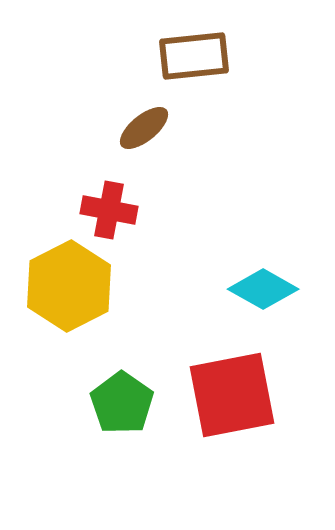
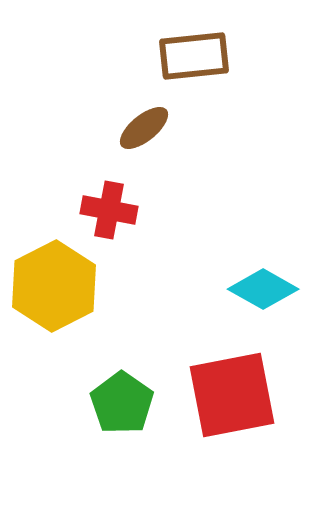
yellow hexagon: moved 15 px left
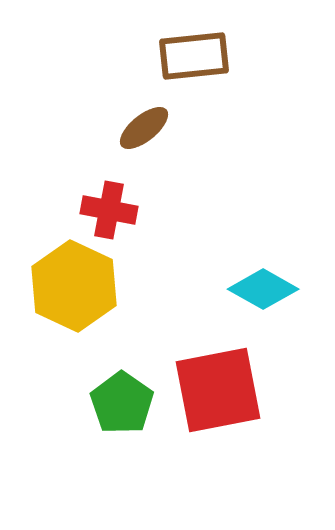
yellow hexagon: moved 20 px right; rotated 8 degrees counterclockwise
red square: moved 14 px left, 5 px up
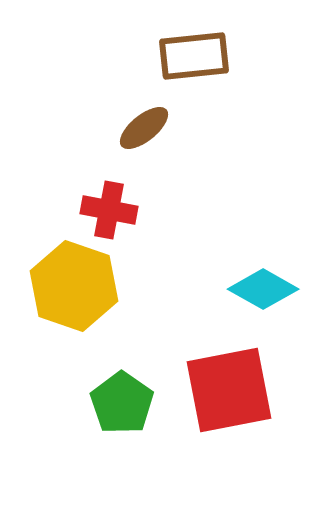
yellow hexagon: rotated 6 degrees counterclockwise
red square: moved 11 px right
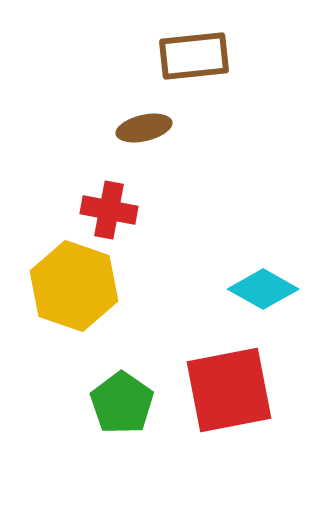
brown ellipse: rotated 26 degrees clockwise
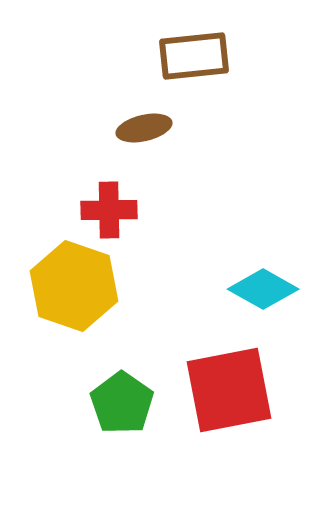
red cross: rotated 12 degrees counterclockwise
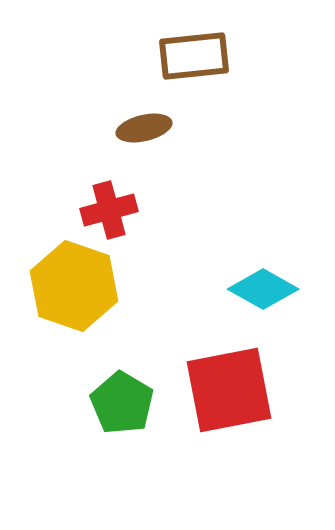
red cross: rotated 14 degrees counterclockwise
green pentagon: rotated 4 degrees counterclockwise
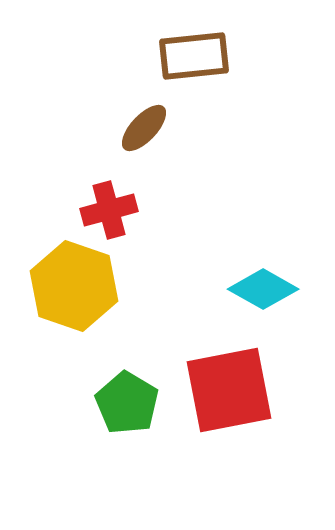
brown ellipse: rotated 34 degrees counterclockwise
green pentagon: moved 5 px right
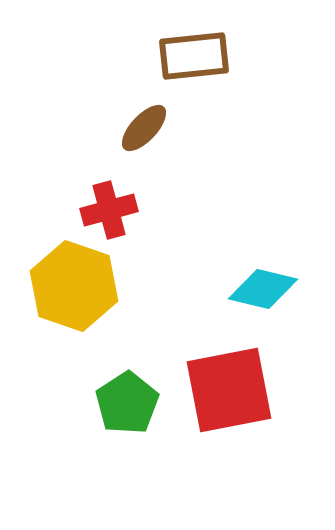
cyan diamond: rotated 16 degrees counterclockwise
green pentagon: rotated 8 degrees clockwise
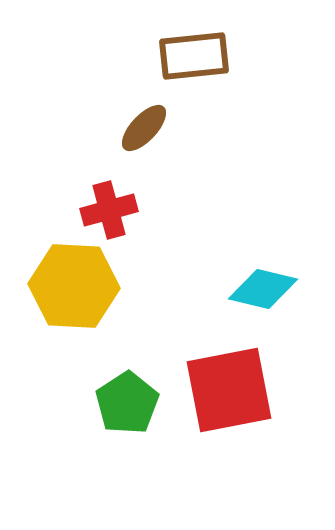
yellow hexagon: rotated 16 degrees counterclockwise
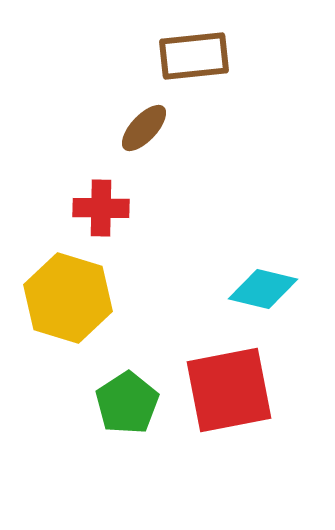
red cross: moved 8 px left, 2 px up; rotated 16 degrees clockwise
yellow hexagon: moved 6 px left, 12 px down; rotated 14 degrees clockwise
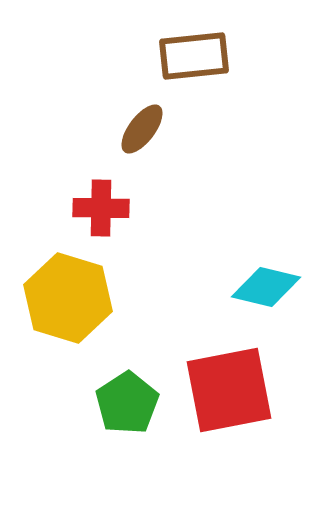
brown ellipse: moved 2 px left, 1 px down; rotated 6 degrees counterclockwise
cyan diamond: moved 3 px right, 2 px up
